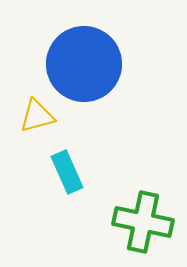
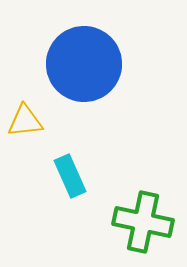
yellow triangle: moved 12 px left, 5 px down; rotated 9 degrees clockwise
cyan rectangle: moved 3 px right, 4 px down
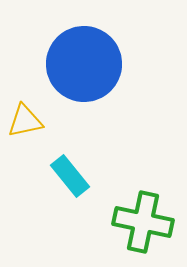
yellow triangle: rotated 6 degrees counterclockwise
cyan rectangle: rotated 15 degrees counterclockwise
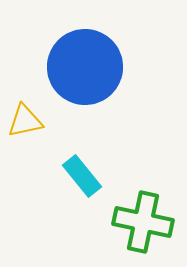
blue circle: moved 1 px right, 3 px down
cyan rectangle: moved 12 px right
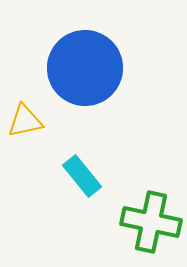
blue circle: moved 1 px down
green cross: moved 8 px right
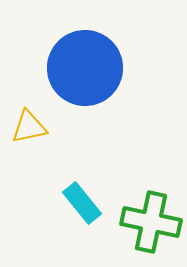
yellow triangle: moved 4 px right, 6 px down
cyan rectangle: moved 27 px down
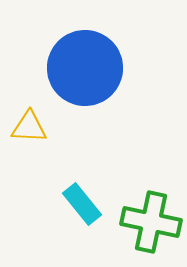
yellow triangle: rotated 15 degrees clockwise
cyan rectangle: moved 1 px down
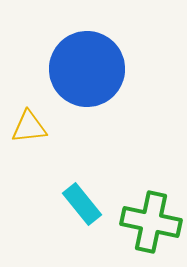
blue circle: moved 2 px right, 1 px down
yellow triangle: rotated 9 degrees counterclockwise
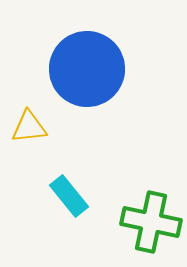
cyan rectangle: moved 13 px left, 8 px up
